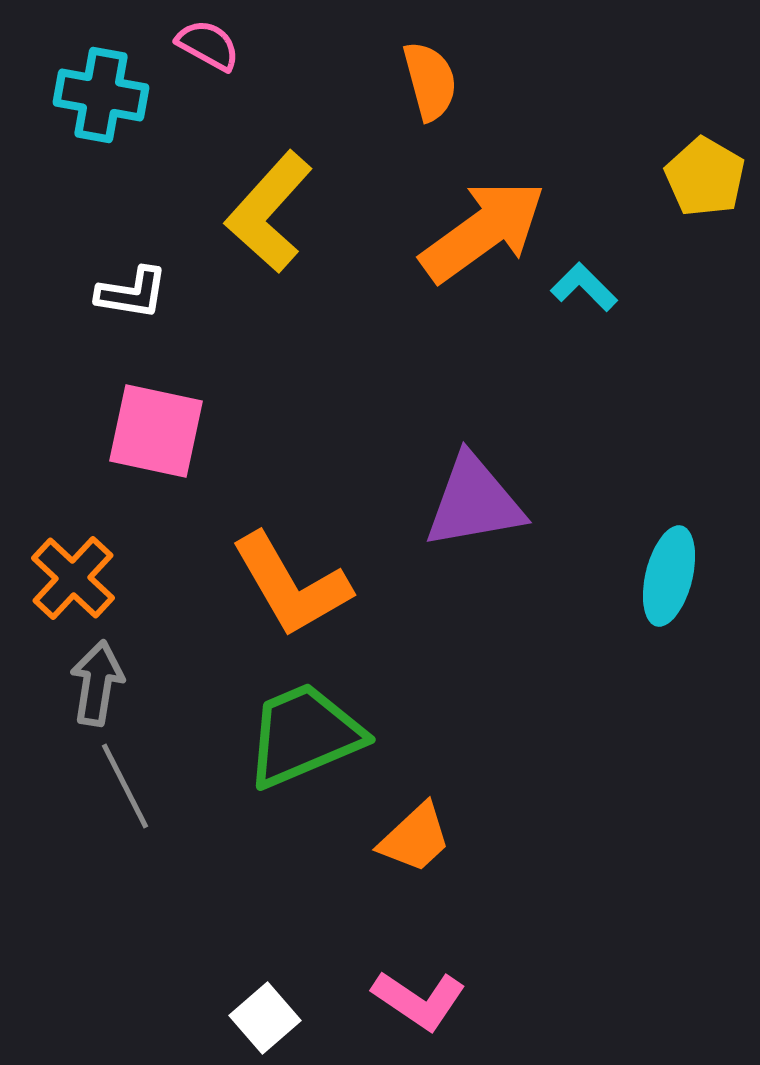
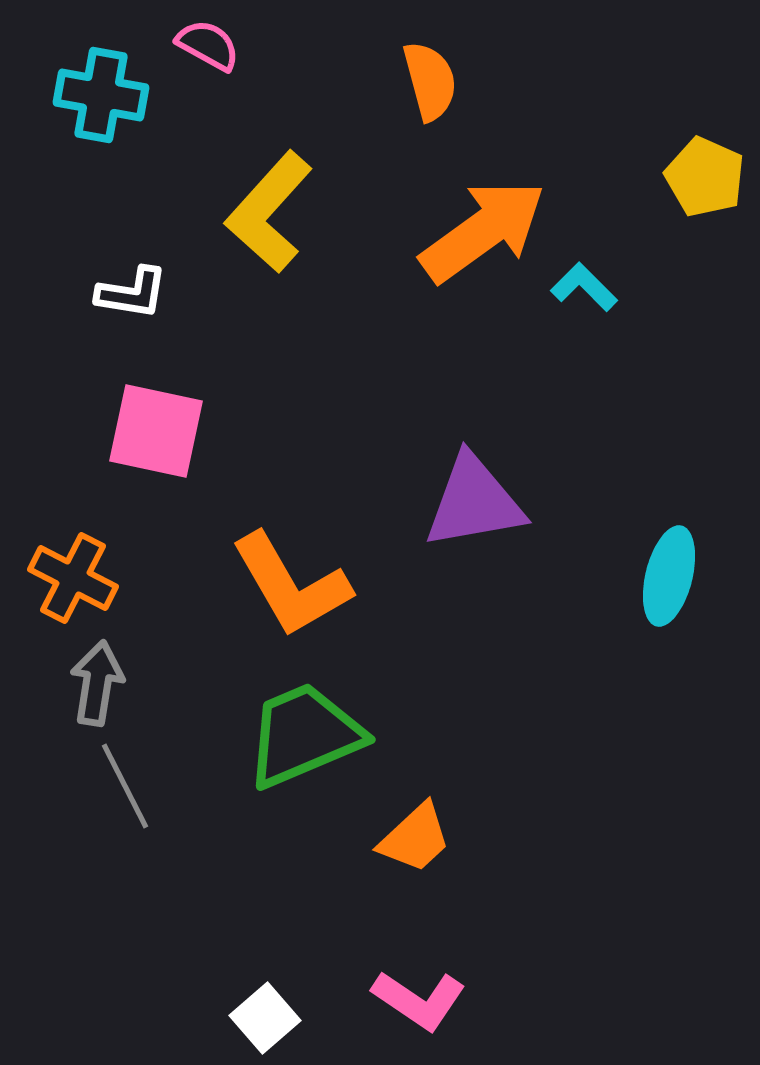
yellow pentagon: rotated 6 degrees counterclockwise
orange cross: rotated 16 degrees counterclockwise
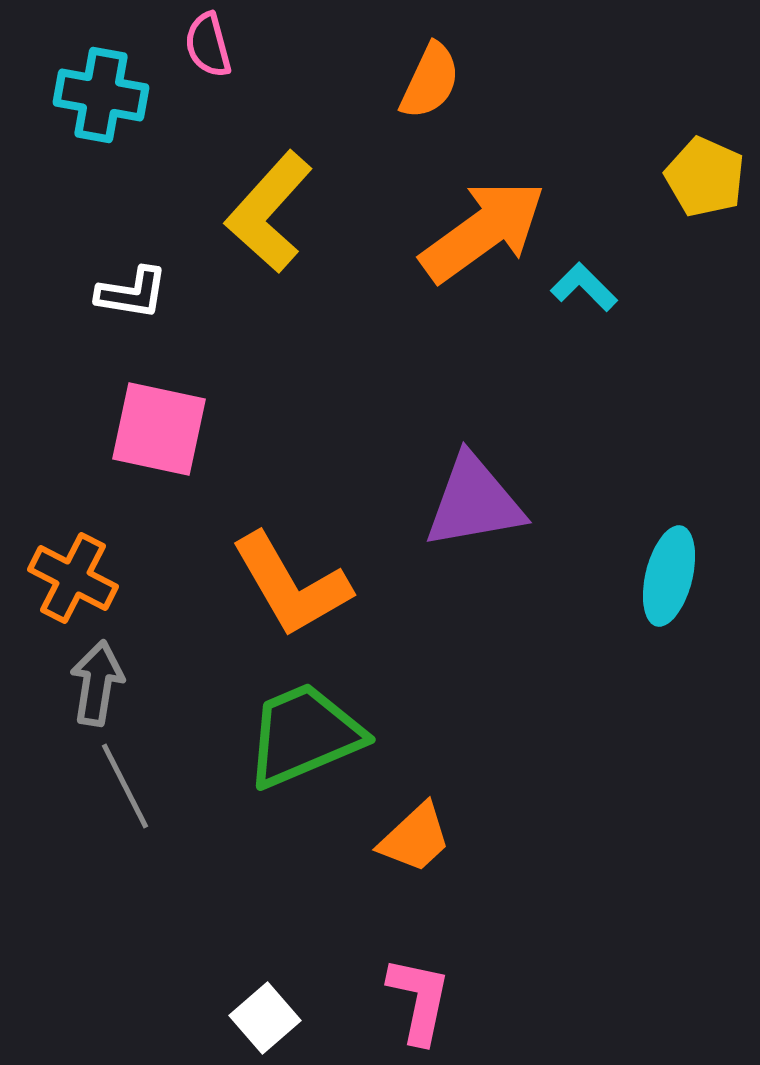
pink semicircle: rotated 134 degrees counterclockwise
orange semicircle: rotated 40 degrees clockwise
pink square: moved 3 px right, 2 px up
pink L-shape: rotated 112 degrees counterclockwise
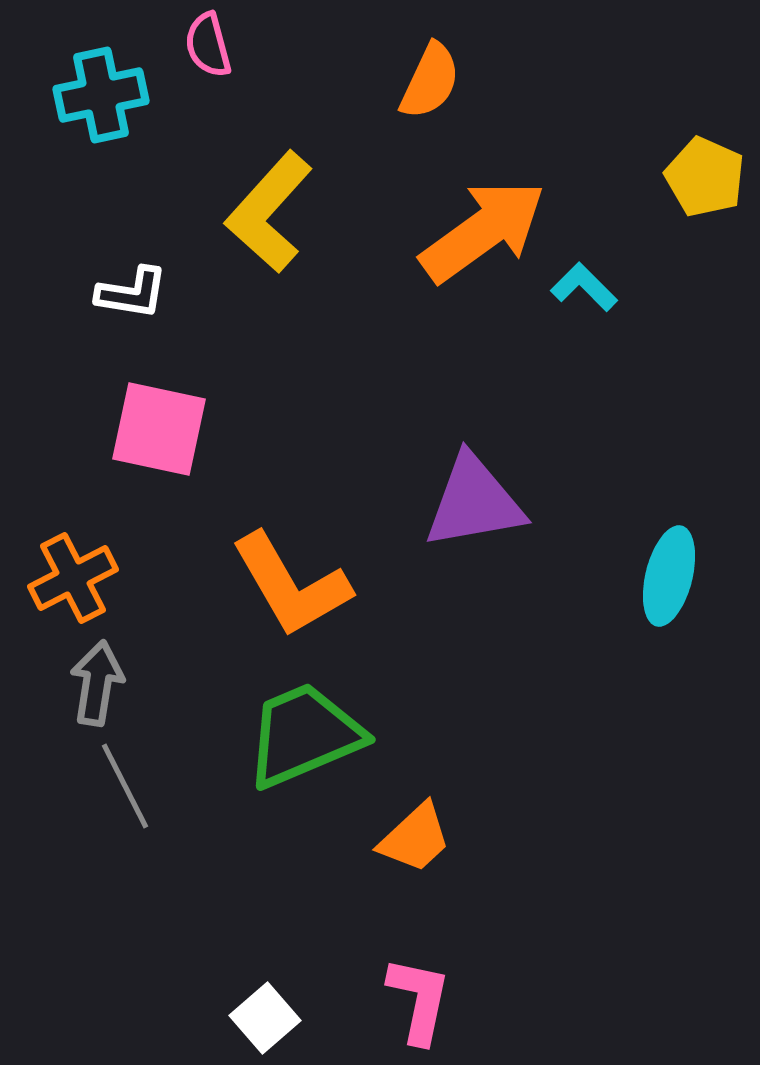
cyan cross: rotated 22 degrees counterclockwise
orange cross: rotated 36 degrees clockwise
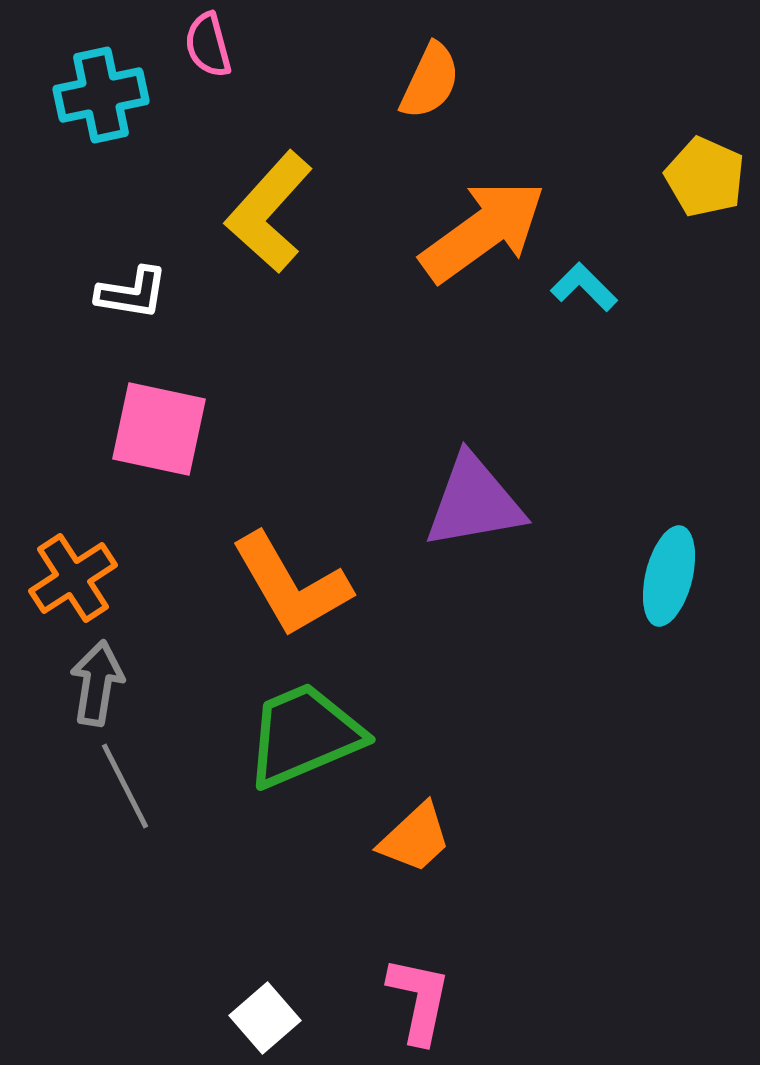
orange cross: rotated 6 degrees counterclockwise
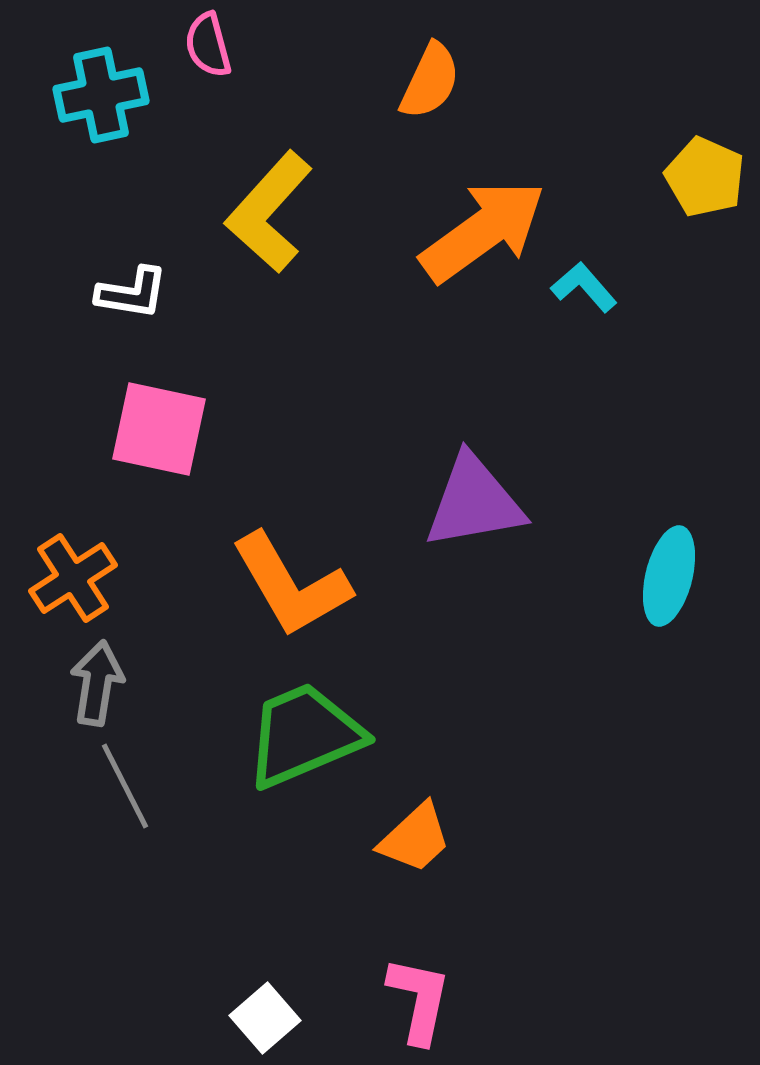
cyan L-shape: rotated 4 degrees clockwise
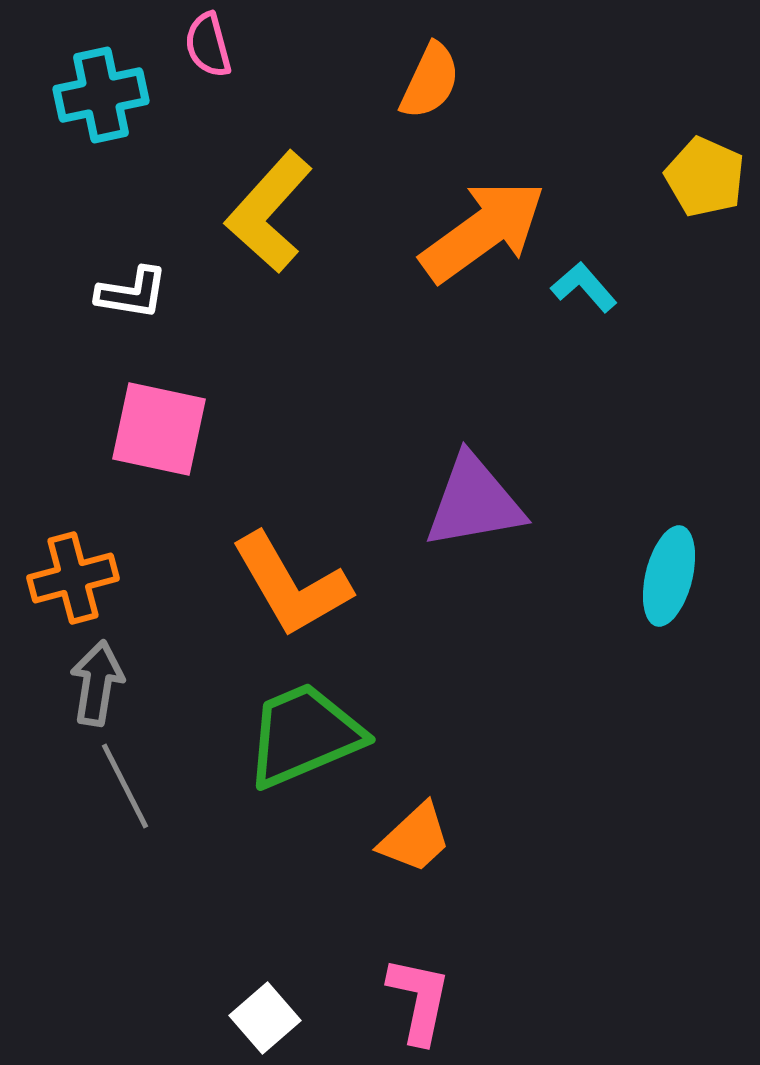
orange cross: rotated 18 degrees clockwise
